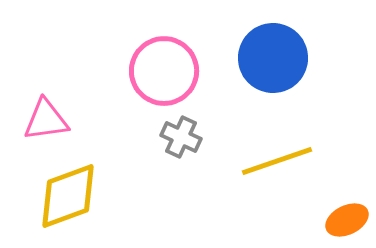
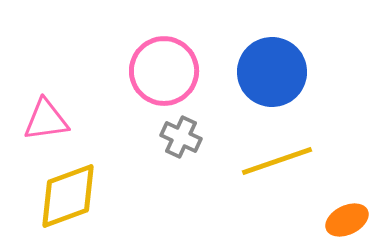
blue circle: moved 1 px left, 14 px down
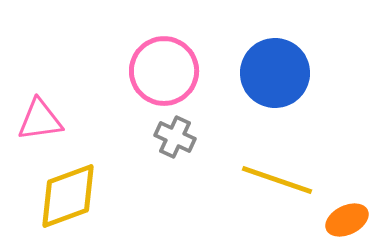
blue circle: moved 3 px right, 1 px down
pink triangle: moved 6 px left
gray cross: moved 6 px left
yellow line: moved 19 px down; rotated 38 degrees clockwise
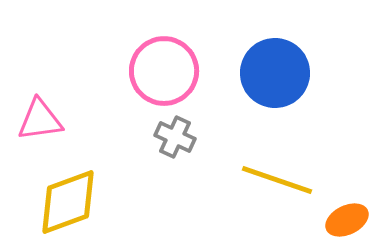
yellow diamond: moved 6 px down
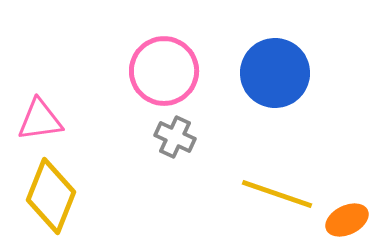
yellow line: moved 14 px down
yellow diamond: moved 17 px left, 6 px up; rotated 48 degrees counterclockwise
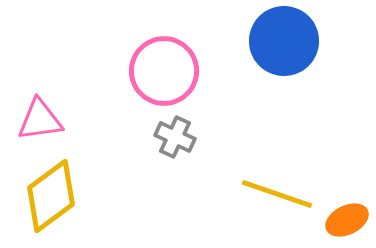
blue circle: moved 9 px right, 32 px up
yellow diamond: rotated 32 degrees clockwise
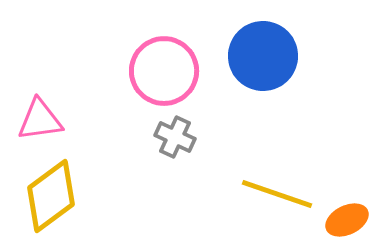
blue circle: moved 21 px left, 15 px down
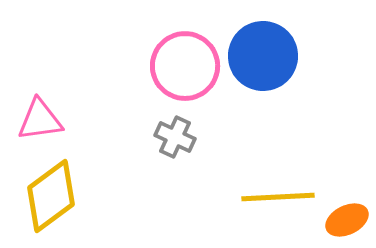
pink circle: moved 21 px right, 5 px up
yellow line: moved 1 px right, 3 px down; rotated 22 degrees counterclockwise
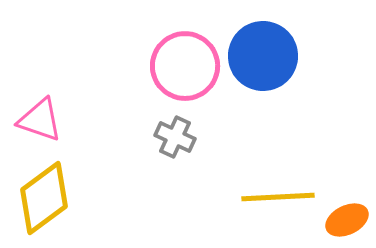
pink triangle: rotated 27 degrees clockwise
yellow diamond: moved 7 px left, 2 px down
